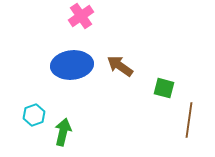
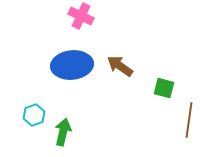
pink cross: rotated 30 degrees counterclockwise
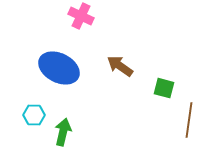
blue ellipse: moved 13 px left, 3 px down; rotated 33 degrees clockwise
cyan hexagon: rotated 20 degrees clockwise
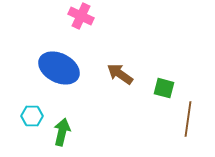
brown arrow: moved 8 px down
cyan hexagon: moved 2 px left, 1 px down
brown line: moved 1 px left, 1 px up
green arrow: moved 1 px left
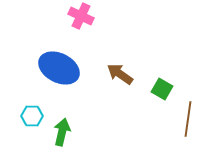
green square: moved 2 px left, 1 px down; rotated 15 degrees clockwise
